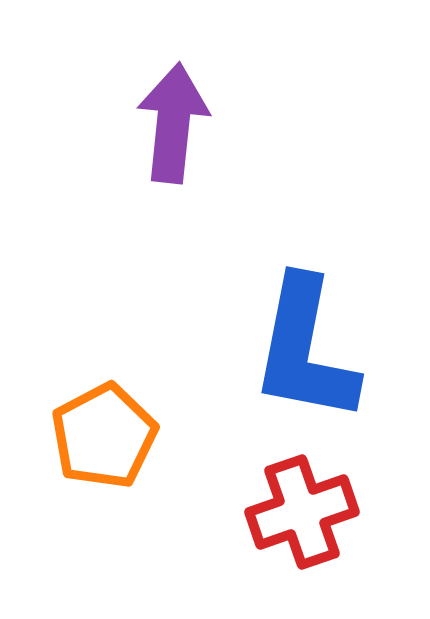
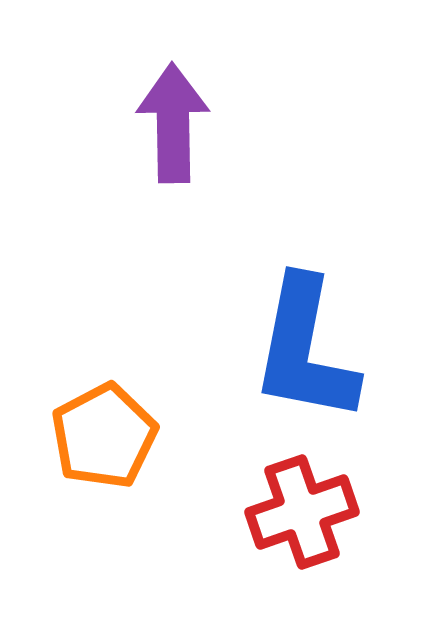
purple arrow: rotated 7 degrees counterclockwise
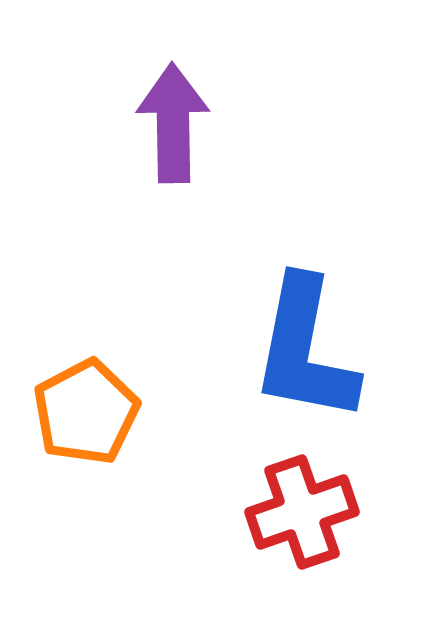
orange pentagon: moved 18 px left, 24 px up
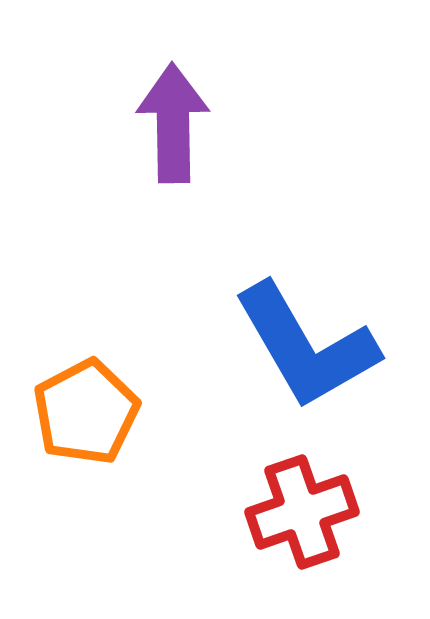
blue L-shape: moved 1 px right, 4 px up; rotated 41 degrees counterclockwise
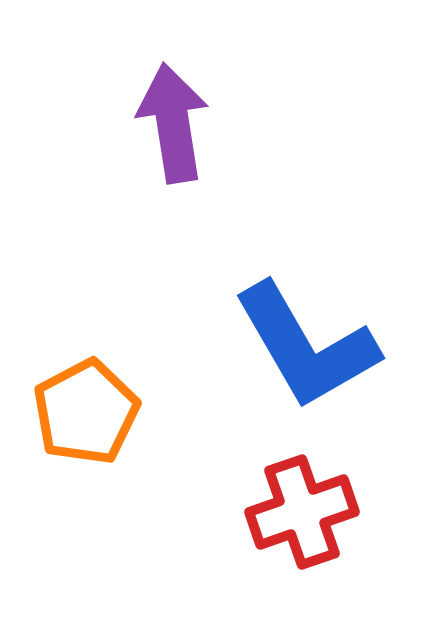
purple arrow: rotated 8 degrees counterclockwise
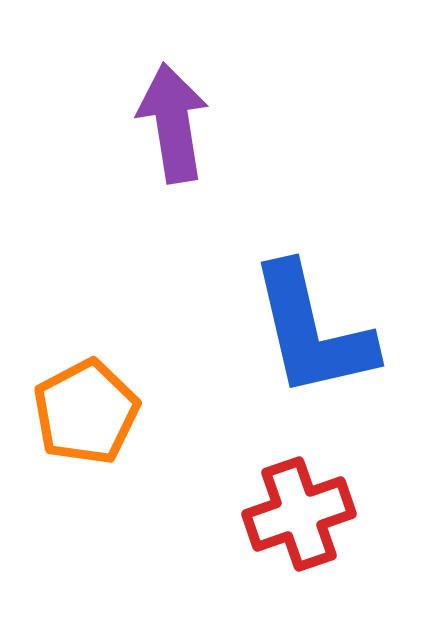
blue L-shape: moved 6 px right, 15 px up; rotated 17 degrees clockwise
red cross: moved 3 px left, 2 px down
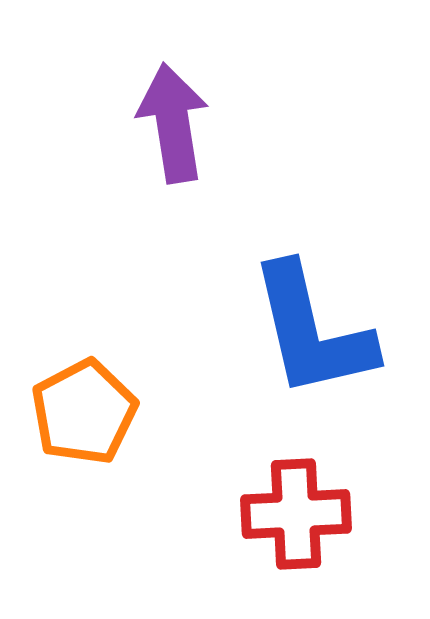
orange pentagon: moved 2 px left
red cross: moved 3 px left; rotated 16 degrees clockwise
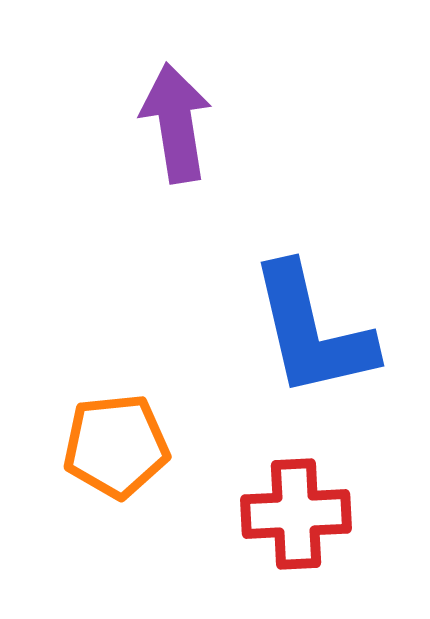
purple arrow: moved 3 px right
orange pentagon: moved 32 px right, 34 px down; rotated 22 degrees clockwise
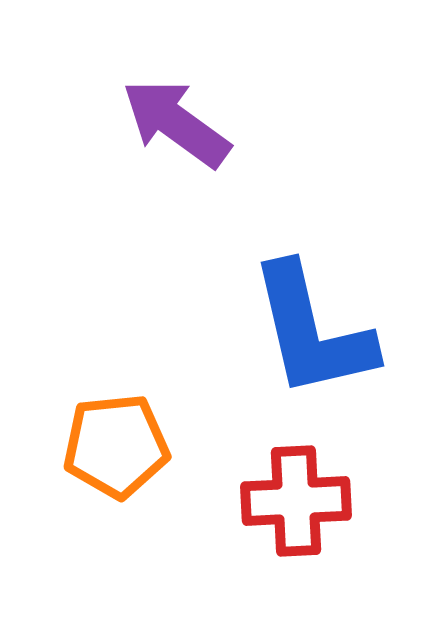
purple arrow: rotated 45 degrees counterclockwise
red cross: moved 13 px up
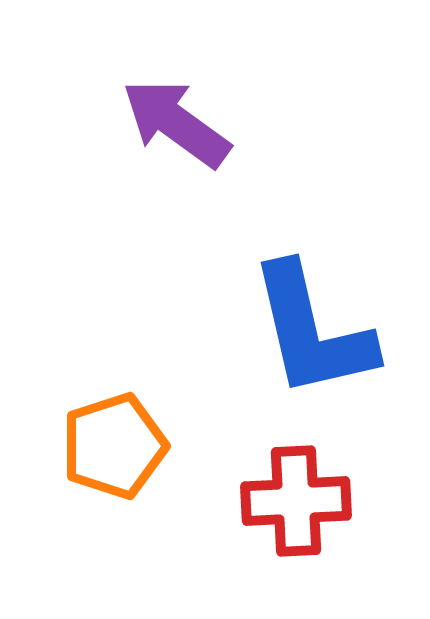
orange pentagon: moved 2 px left; rotated 12 degrees counterclockwise
